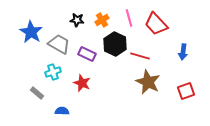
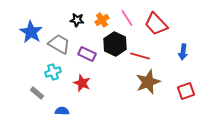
pink line: moved 2 px left; rotated 18 degrees counterclockwise
brown star: rotated 25 degrees clockwise
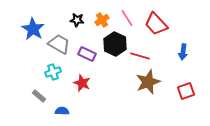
blue star: moved 2 px right, 3 px up
gray rectangle: moved 2 px right, 3 px down
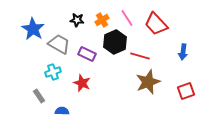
black hexagon: moved 2 px up; rotated 10 degrees clockwise
gray rectangle: rotated 16 degrees clockwise
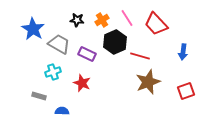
gray rectangle: rotated 40 degrees counterclockwise
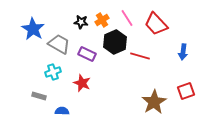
black star: moved 4 px right, 2 px down
brown star: moved 6 px right, 20 px down; rotated 10 degrees counterclockwise
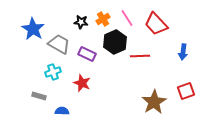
orange cross: moved 1 px right, 1 px up
red line: rotated 18 degrees counterclockwise
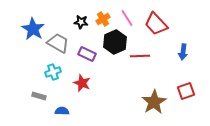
gray trapezoid: moved 1 px left, 1 px up
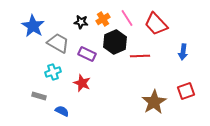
blue star: moved 3 px up
blue semicircle: rotated 24 degrees clockwise
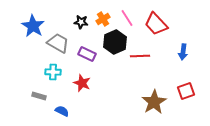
cyan cross: rotated 21 degrees clockwise
